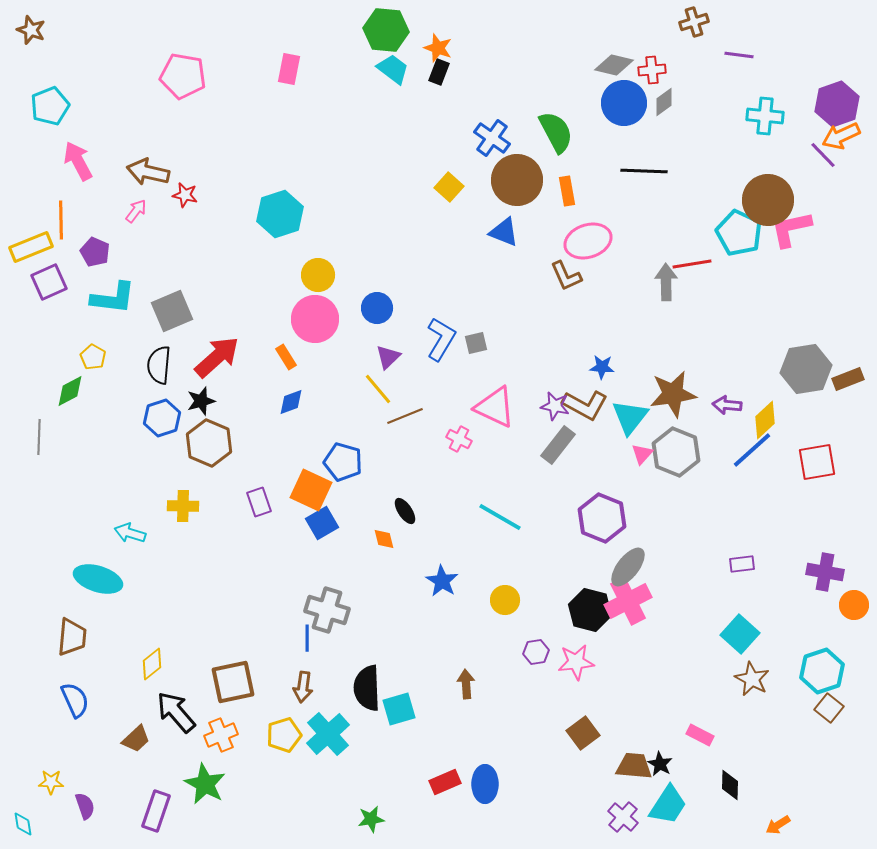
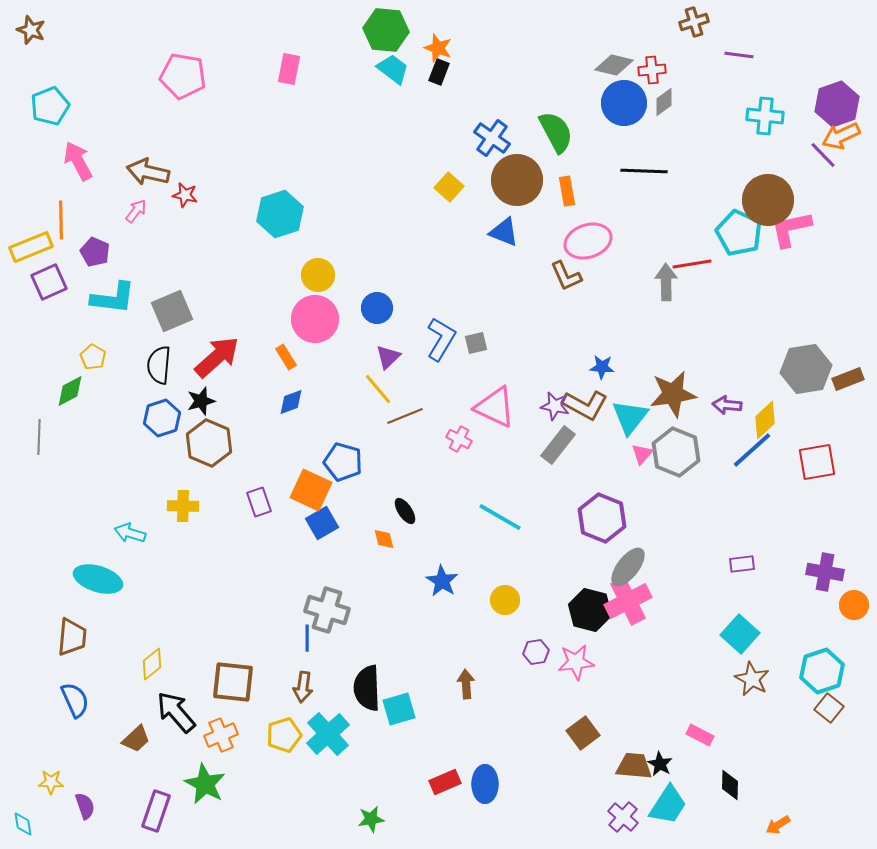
brown square at (233, 682): rotated 18 degrees clockwise
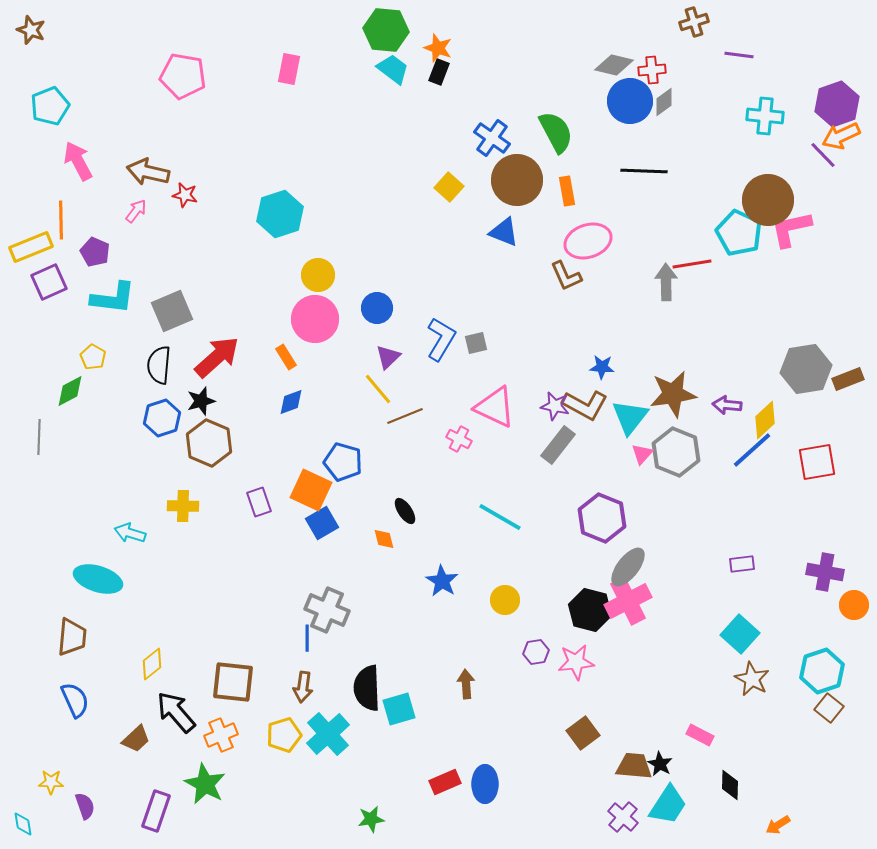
blue circle at (624, 103): moved 6 px right, 2 px up
gray cross at (327, 610): rotated 6 degrees clockwise
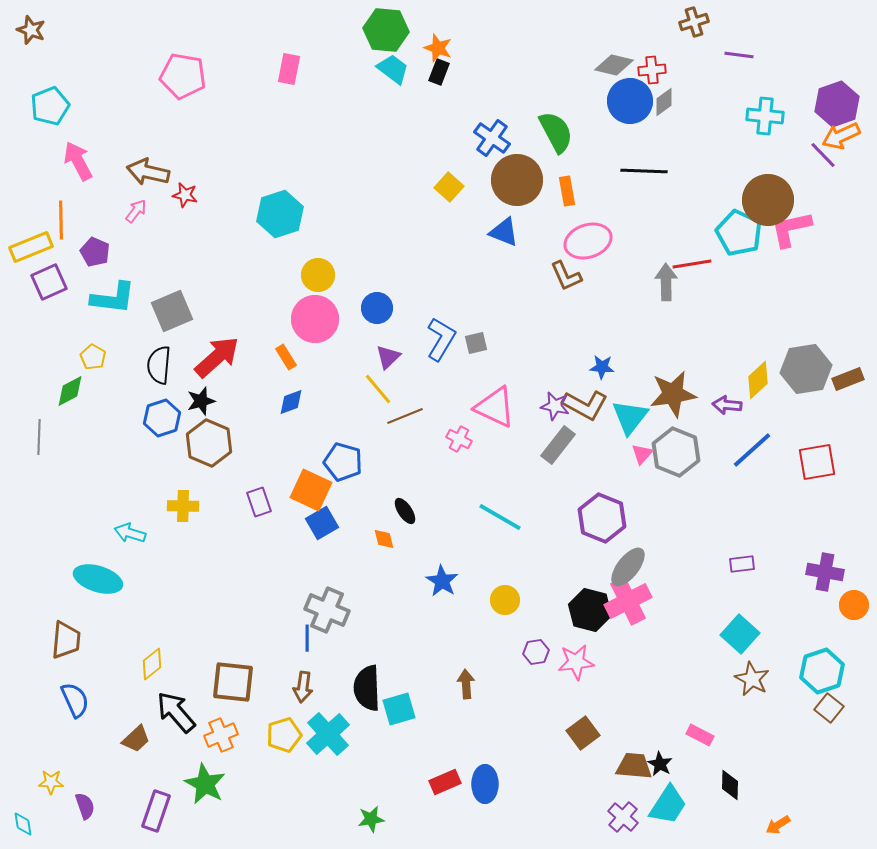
yellow diamond at (765, 420): moved 7 px left, 40 px up
brown trapezoid at (72, 637): moved 6 px left, 3 px down
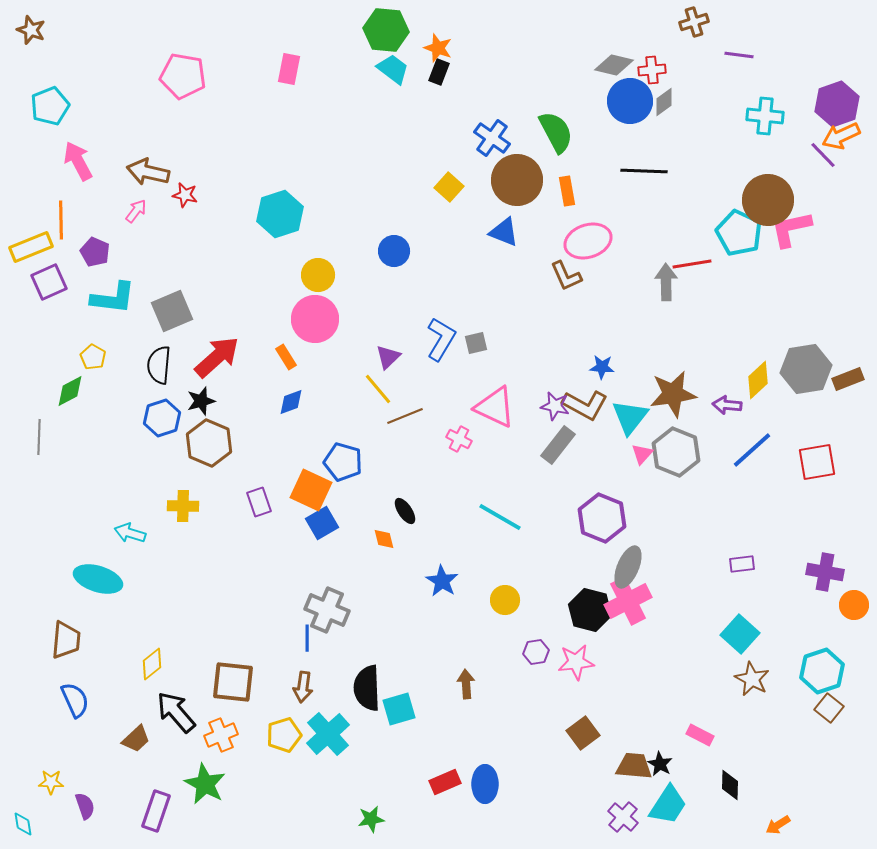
blue circle at (377, 308): moved 17 px right, 57 px up
gray ellipse at (628, 567): rotated 15 degrees counterclockwise
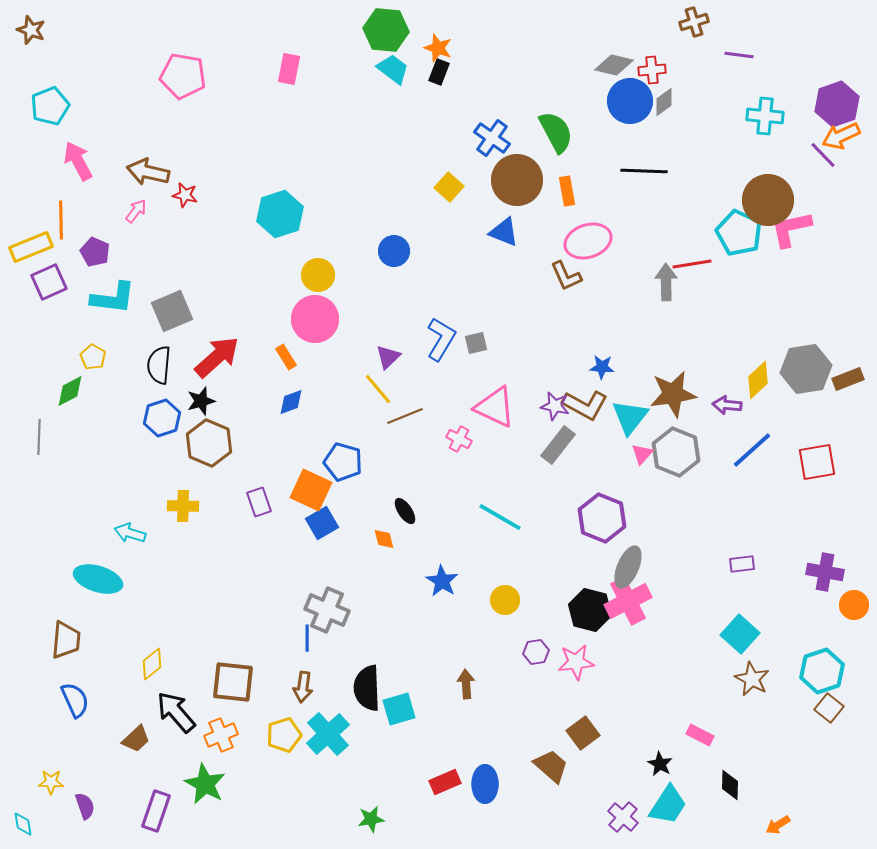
brown trapezoid at (634, 766): moved 83 px left; rotated 36 degrees clockwise
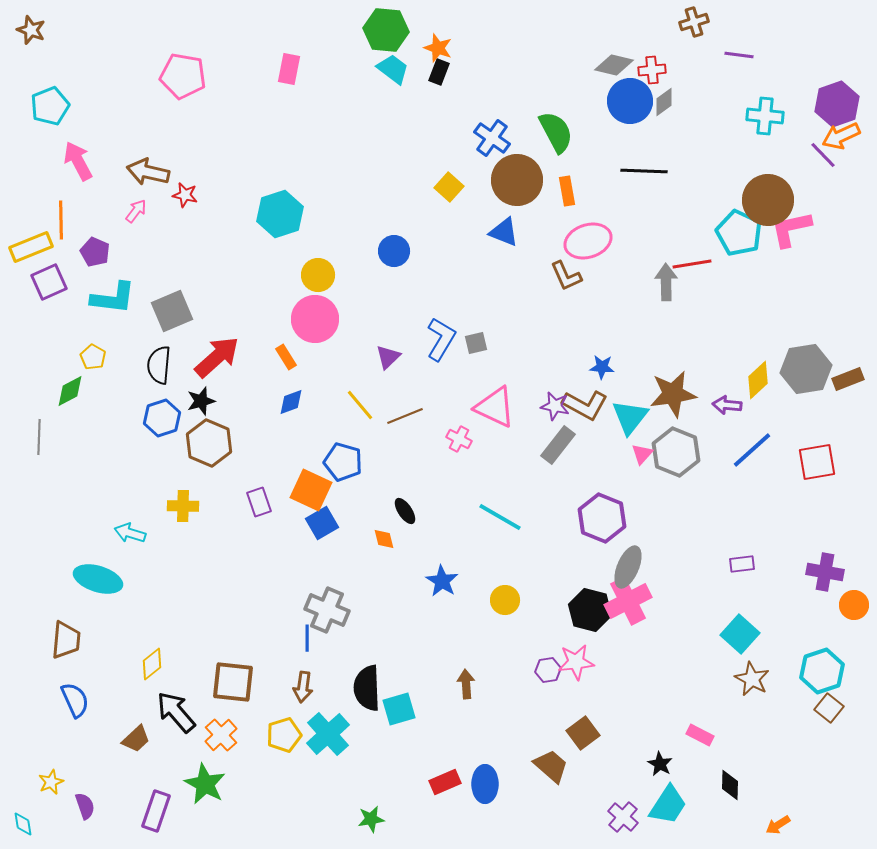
yellow line at (378, 389): moved 18 px left, 16 px down
purple hexagon at (536, 652): moved 12 px right, 18 px down
orange cross at (221, 735): rotated 20 degrees counterclockwise
yellow star at (51, 782): rotated 25 degrees counterclockwise
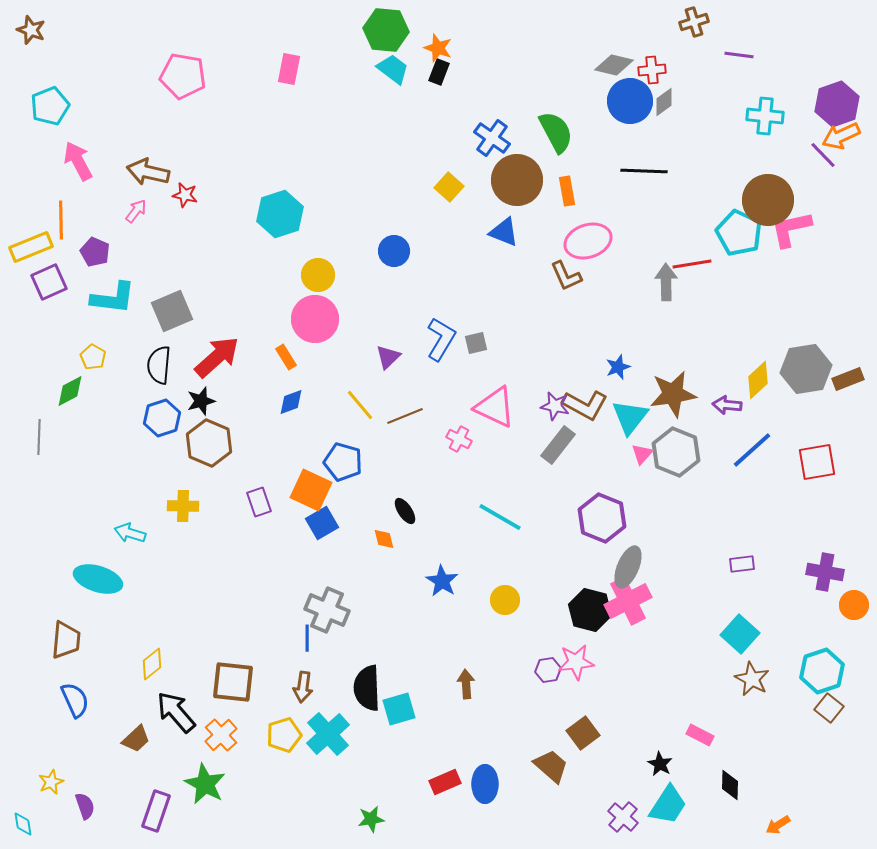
blue star at (602, 367): moved 16 px right; rotated 25 degrees counterclockwise
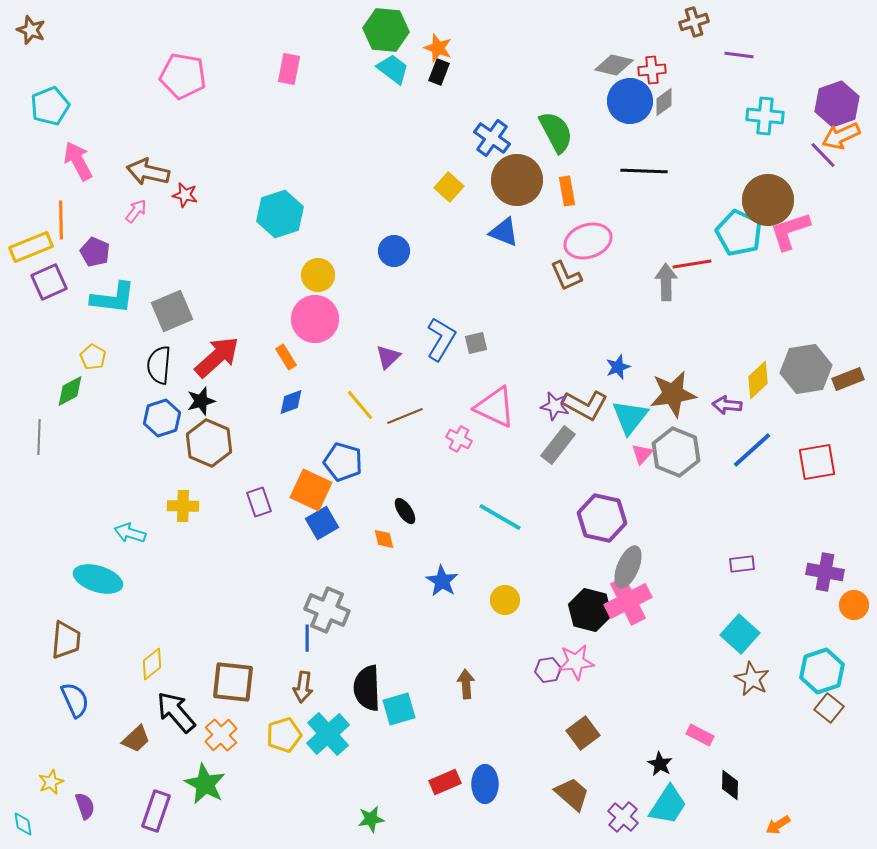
pink L-shape at (791, 229): moved 1 px left, 2 px down; rotated 6 degrees counterclockwise
purple hexagon at (602, 518): rotated 9 degrees counterclockwise
brown trapezoid at (551, 766): moved 21 px right, 28 px down
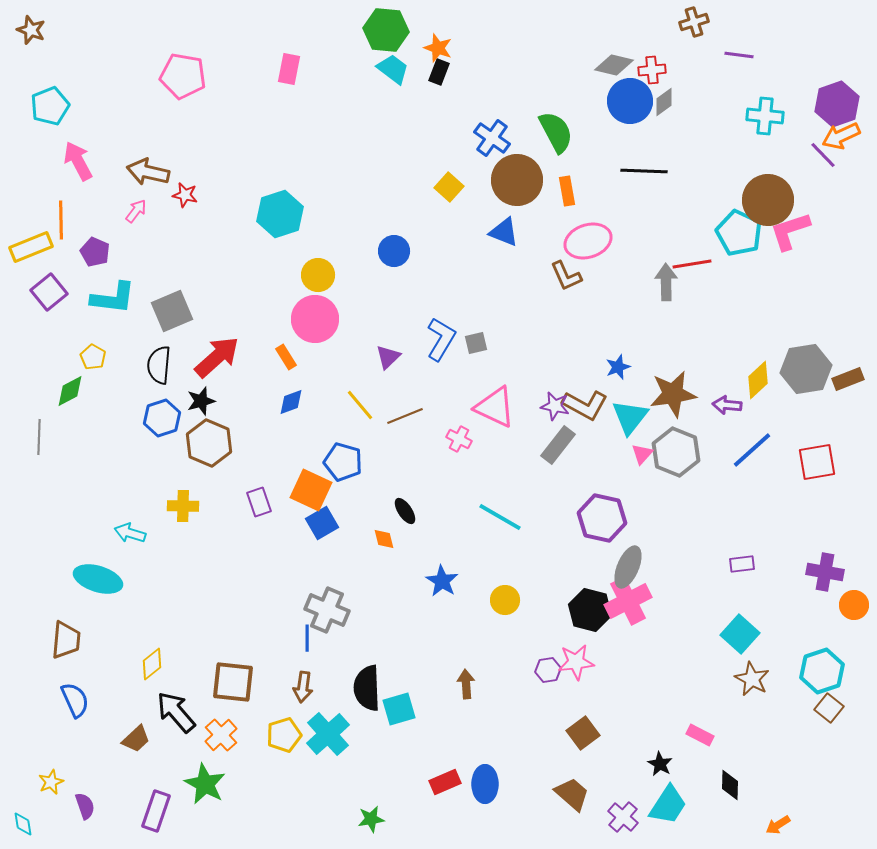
purple square at (49, 282): moved 10 px down; rotated 15 degrees counterclockwise
